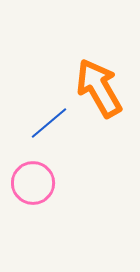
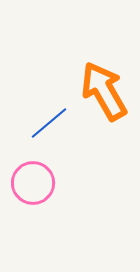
orange arrow: moved 5 px right, 3 px down
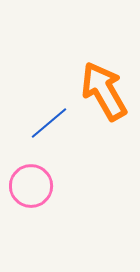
pink circle: moved 2 px left, 3 px down
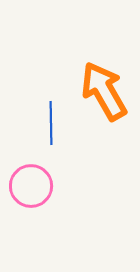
blue line: moved 2 px right; rotated 51 degrees counterclockwise
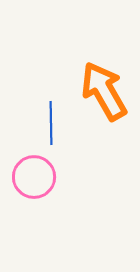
pink circle: moved 3 px right, 9 px up
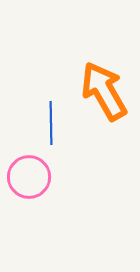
pink circle: moved 5 px left
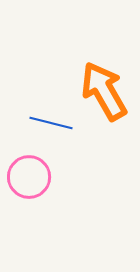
blue line: rotated 75 degrees counterclockwise
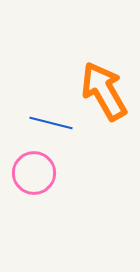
pink circle: moved 5 px right, 4 px up
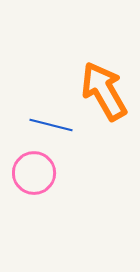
blue line: moved 2 px down
